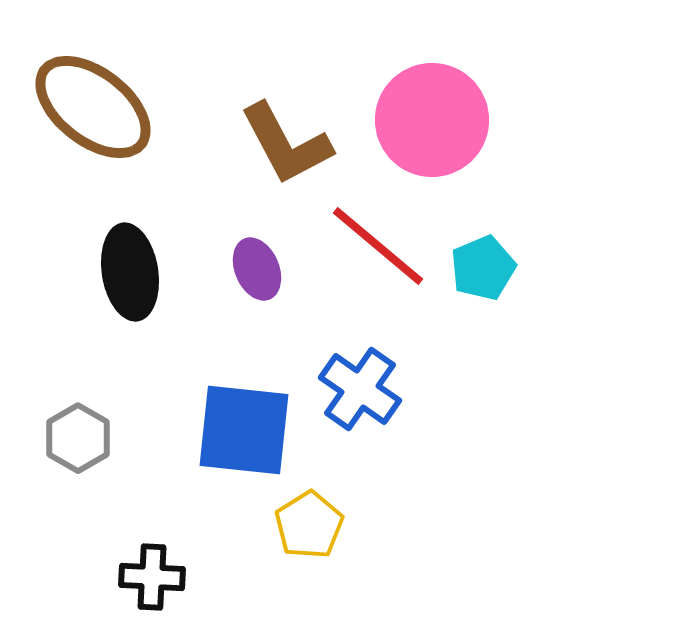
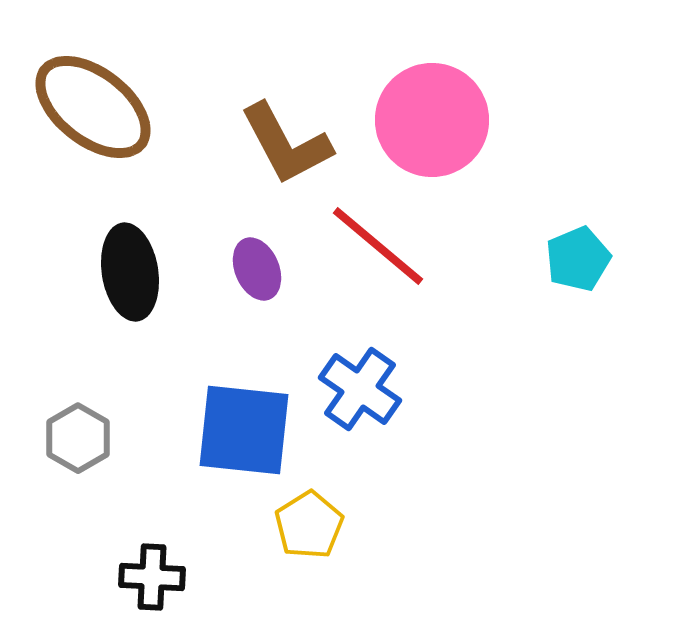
cyan pentagon: moved 95 px right, 9 px up
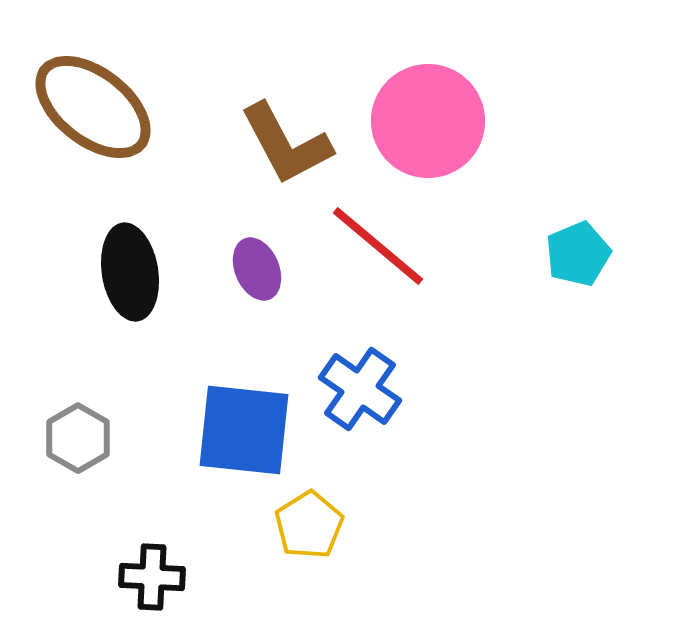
pink circle: moved 4 px left, 1 px down
cyan pentagon: moved 5 px up
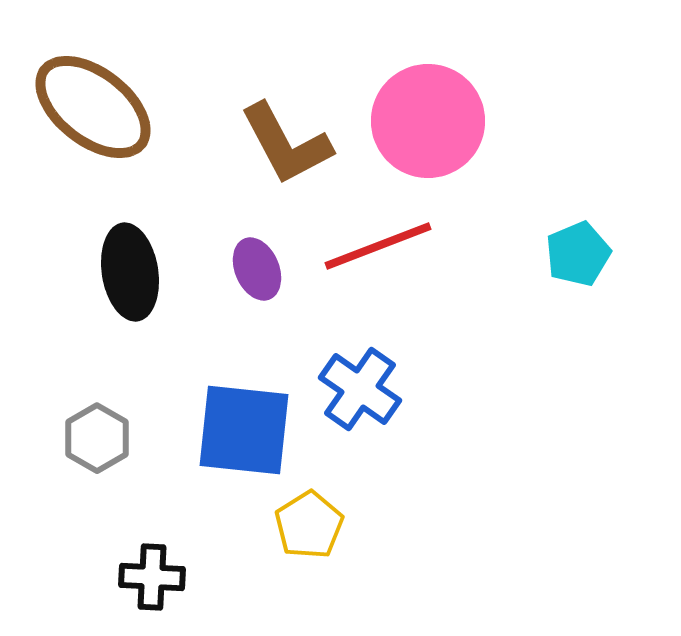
red line: rotated 61 degrees counterclockwise
gray hexagon: moved 19 px right
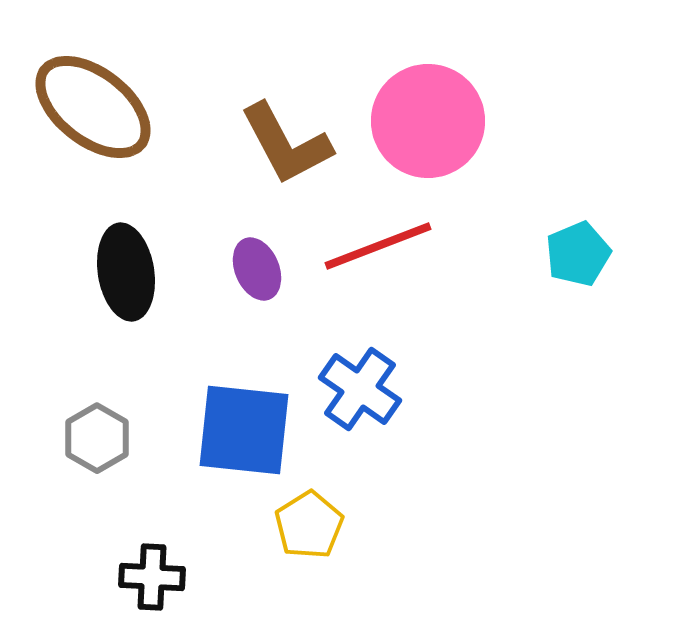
black ellipse: moved 4 px left
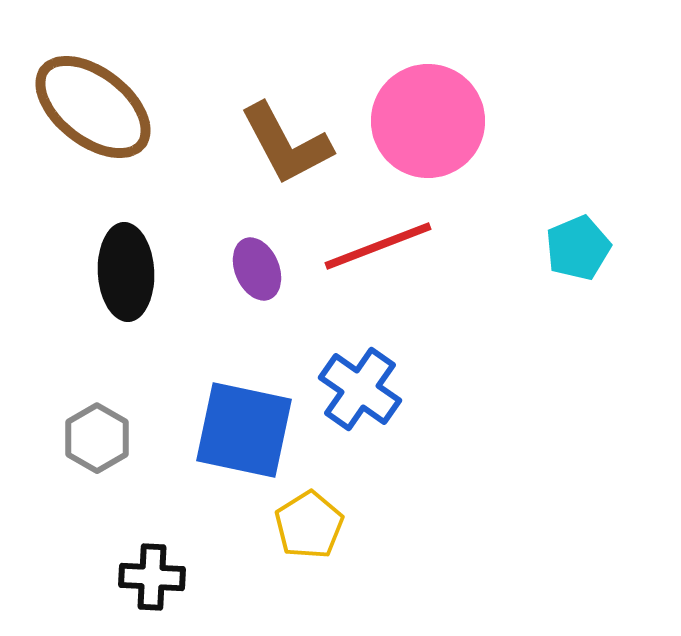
cyan pentagon: moved 6 px up
black ellipse: rotated 6 degrees clockwise
blue square: rotated 6 degrees clockwise
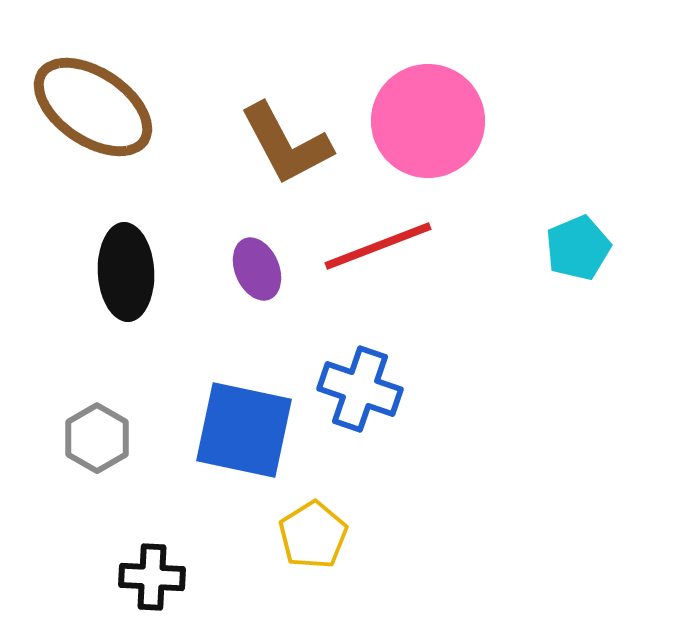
brown ellipse: rotated 4 degrees counterclockwise
blue cross: rotated 16 degrees counterclockwise
yellow pentagon: moved 4 px right, 10 px down
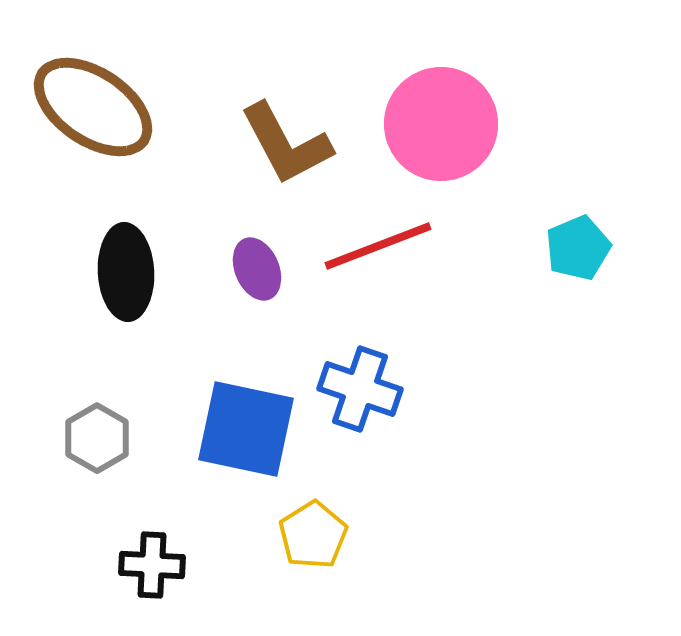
pink circle: moved 13 px right, 3 px down
blue square: moved 2 px right, 1 px up
black cross: moved 12 px up
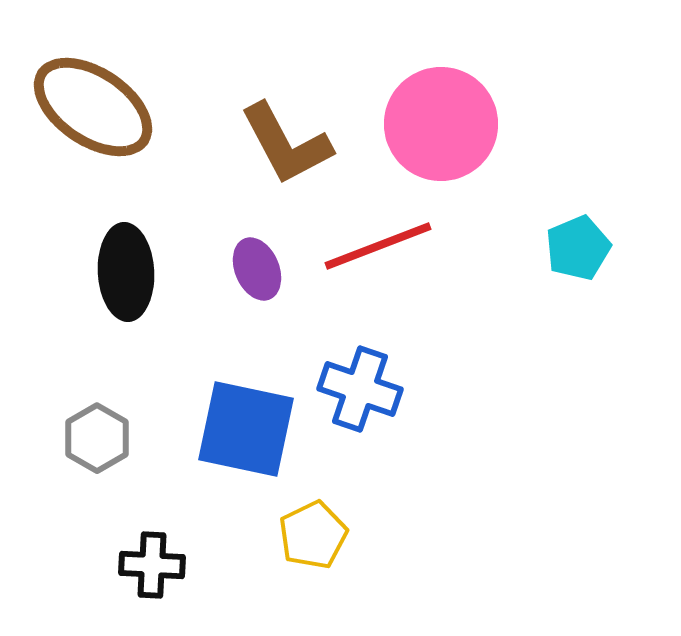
yellow pentagon: rotated 6 degrees clockwise
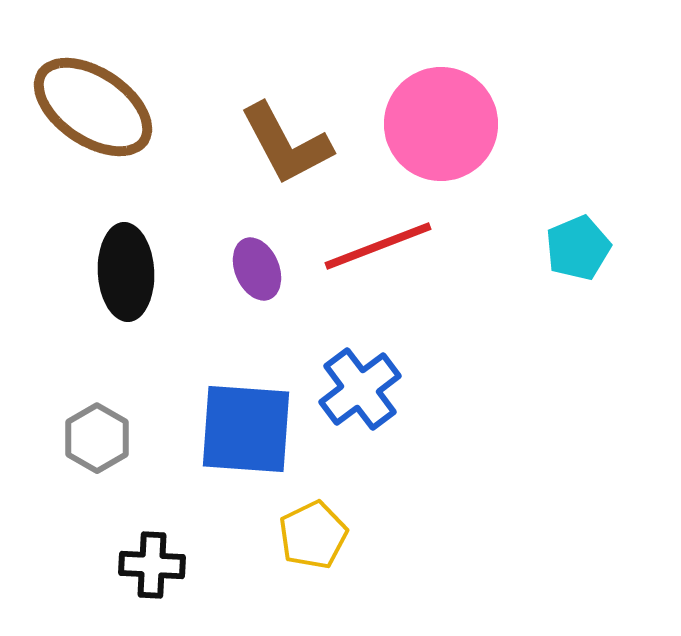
blue cross: rotated 34 degrees clockwise
blue square: rotated 8 degrees counterclockwise
